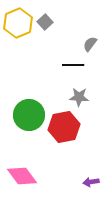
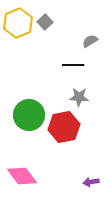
gray semicircle: moved 3 px up; rotated 21 degrees clockwise
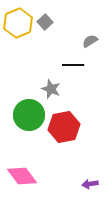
gray star: moved 28 px left, 8 px up; rotated 18 degrees clockwise
purple arrow: moved 1 px left, 2 px down
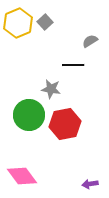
gray star: rotated 12 degrees counterclockwise
red hexagon: moved 1 px right, 3 px up
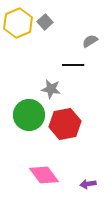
pink diamond: moved 22 px right, 1 px up
purple arrow: moved 2 px left
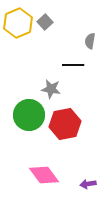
gray semicircle: rotated 49 degrees counterclockwise
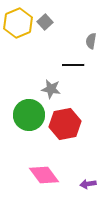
gray semicircle: moved 1 px right
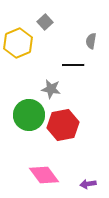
yellow hexagon: moved 20 px down
red hexagon: moved 2 px left, 1 px down
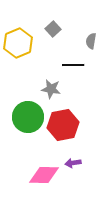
gray square: moved 8 px right, 7 px down
green circle: moved 1 px left, 2 px down
pink diamond: rotated 52 degrees counterclockwise
purple arrow: moved 15 px left, 21 px up
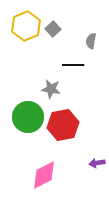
yellow hexagon: moved 8 px right, 17 px up
purple arrow: moved 24 px right
pink diamond: rotated 28 degrees counterclockwise
